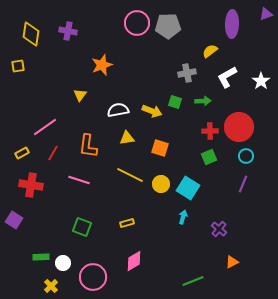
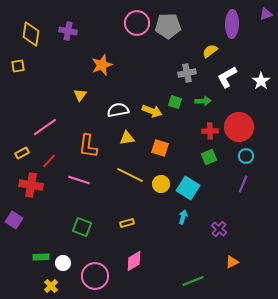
red line at (53, 153): moved 4 px left, 8 px down; rotated 14 degrees clockwise
pink circle at (93, 277): moved 2 px right, 1 px up
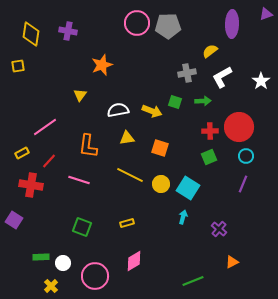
white L-shape at (227, 77): moved 5 px left
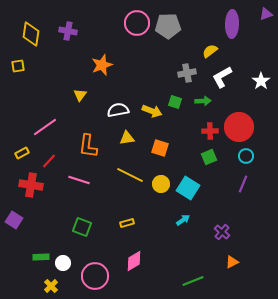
cyan arrow at (183, 217): moved 3 px down; rotated 40 degrees clockwise
purple cross at (219, 229): moved 3 px right, 3 px down
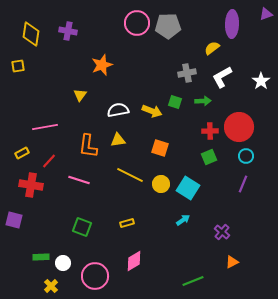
yellow semicircle at (210, 51): moved 2 px right, 3 px up
pink line at (45, 127): rotated 25 degrees clockwise
yellow triangle at (127, 138): moved 9 px left, 2 px down
purple square at (14, 220): rotated 18 degrees counterclockwise
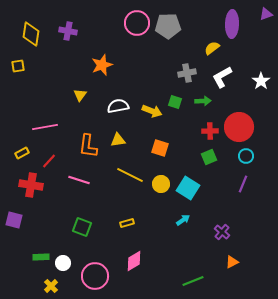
white semicircle at (118, 110): moved 4 px up
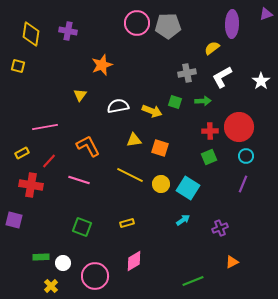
yellow square at (18, 66): rotated 24 degrees clockwise
yellow triangle at (118, 140): moved 16 px right
orange L-shape at (88, 146): rotated 145 degrees clockwise
purple cross at (222, 232): moved 2 px left, 4 px up; rotated 28 degrees clockwise
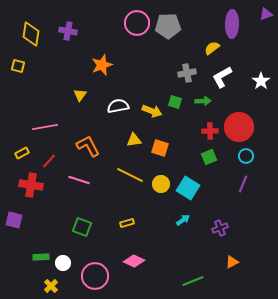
pink diamond at (134, 261): rotated 55 degrees clockwise
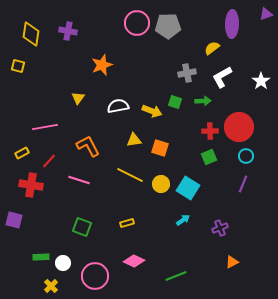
yellow triangle at (80, 95): moved 2 px left, 3 px down
green line at (193, 281): moved 17 px left, 5 px up
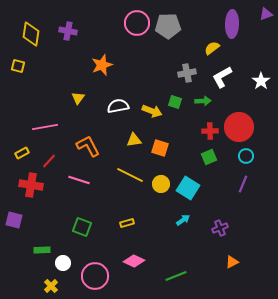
green rectangle at (41, 257): moved 1 px right, 7 px up
